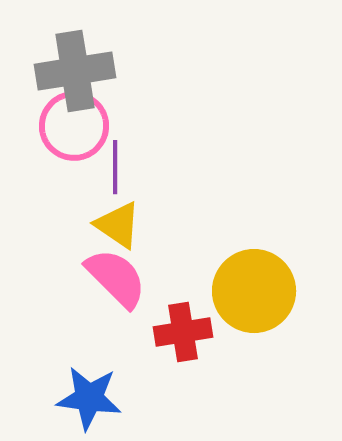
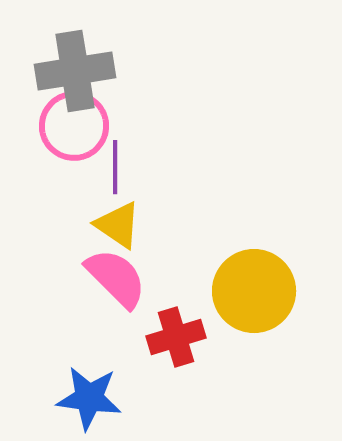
red cross: moved 7 px left, 5 px down; rotated 8 degrees counterclockwise
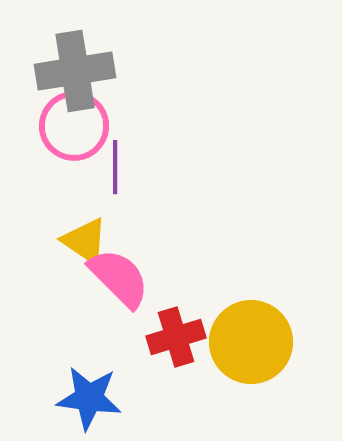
yellow triangle: moved 33 px left, 16 px down
pink semicircle: moved 3 px right
yellow circle: moved 3 px left, 51 px down
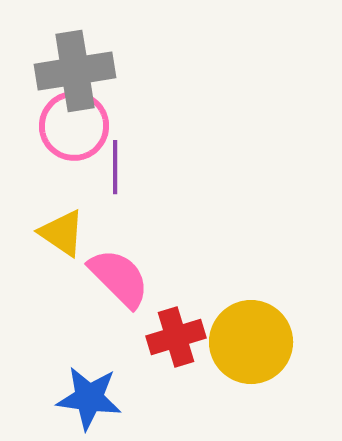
yellow triangle: moved 23 px left, 8 px up
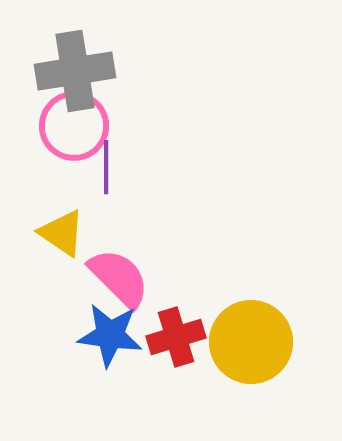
purple line: moved 9 px left
blue star: moved 21 px right, 63 px up
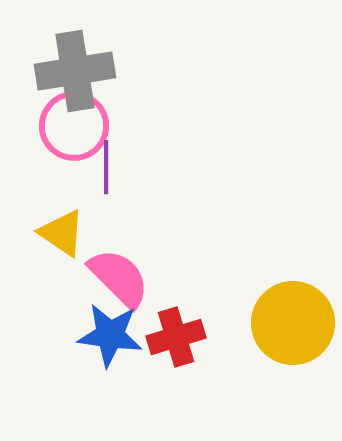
yellow circle: moved 42 px right, 19 px up
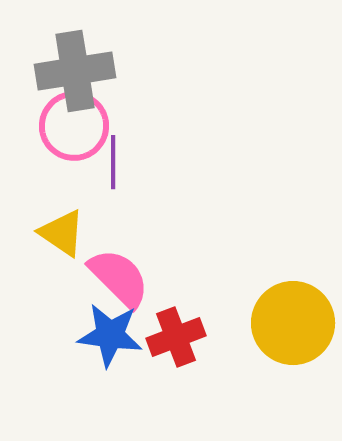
purple line: moved 7 px right, 5 px up
red cross: rotated 4 degrees counterclockwise
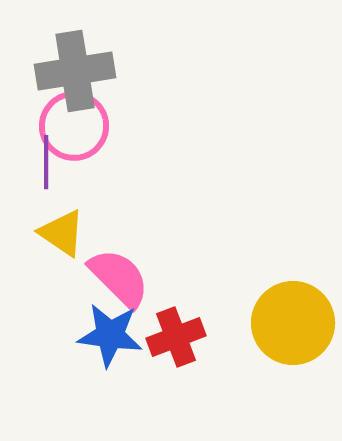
purple line: moved 67 px left
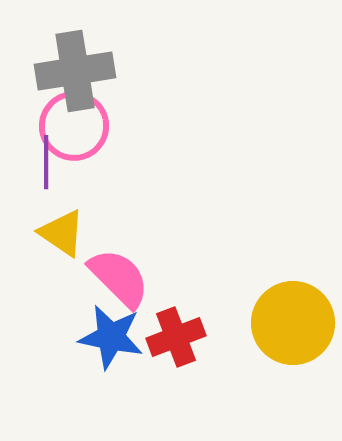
blue star: moved 1 px right, 2 px down; rotated 4 degrees clockwise
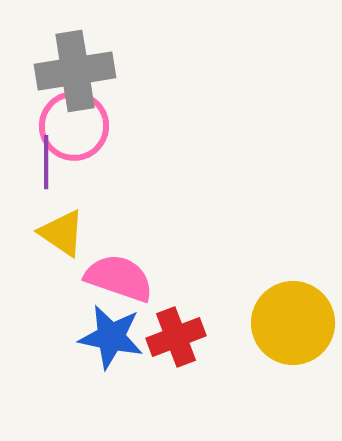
pink semicircle: rotated 26 degrees counterclockwise
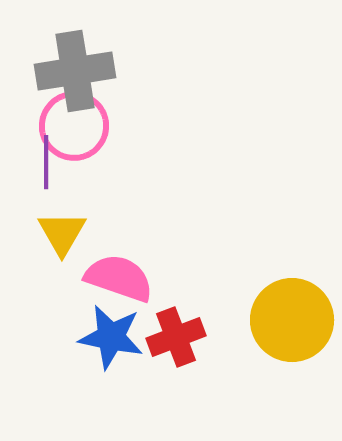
yellow triangle: rotated 26 degrees clockwise
yellow circle: moved 1 px left, 3 px up
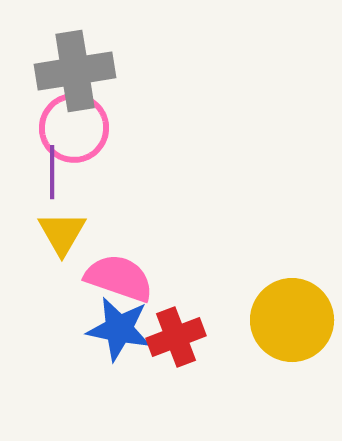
pink circle: moved 2 px down
purple line: moved 6 px right, 10 px down
blue star: moved 8 px right, 8 px up
